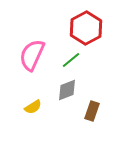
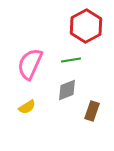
red hexagon: moved 2 px up
pink semicircle: moved 2 px left, 9 px down
green line: rotated 30 degrees clockwise
yellow semicircle: moved 6 px left
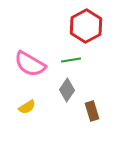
pink semicircle: rotated 84 degrees counterclockwise
gray diamond: rotated 35 degrees counterclockwise
brown rectangle: rotated 36 degrees counterclockwise
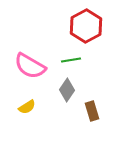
pink semicircle: moved 2 px down
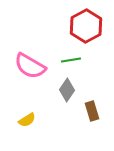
yellow semicircle: moved 13 px down
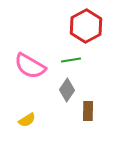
brown rectangle: moved 4 px left; rotated 18 degrees clockwise
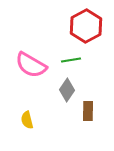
pink semicircle: moved 1 px right, 1 px up
yellow semicircle: rotated 108 degrees clockwise
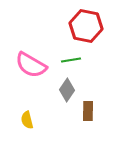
red hexagon: rotated 20 degrees counterclockwise
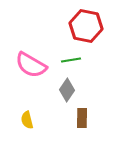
brown rectangle: moved 6 px left, 7 px down
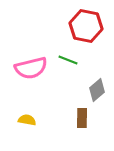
green line: moved 3 px left; rotated 30 degrees clockwise
pink semicircle: moved 3 px down; rotated 44 degrees counterclockwise
gray diamond: moved 30 px right; rotated 15 degrees clockwise
yellow semicircle: rotated 114 degrees clockwise
